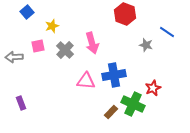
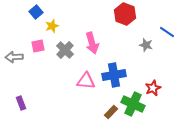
blue square: moved 9 px right
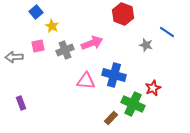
red hexagon: moved 2 px left
yellow star: rotated 24 degrees counterclockwise
pink arrow: rotated 95 degrees counterclockwise
gray cross: rotated 24 degrees clockwise
blue cross: rotated 25 degrees clockwise
brown rectangle: moved 6 px down
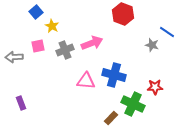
gray star: moved 6 px right
red star: moved 2 px right, 1 px up; rotated 21 degrees clockwise
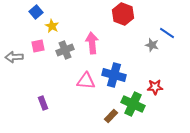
blue line: moved 1 px down
pink arrow: rotated 75 degrees counterclockwise
purple rectangle: moved 22 px right
brown rectangle: moved 2 px up
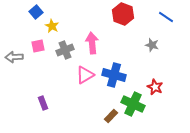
blue line: moved 1 px left, 16 px up
pink triangle: moved 1 px left, 6 px up; rotated 36 degrees counterclockwise
red star: rotated 28 degrees clockwise
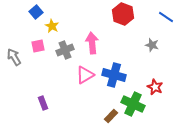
gray arrow: rotated 60 degrees clockwise
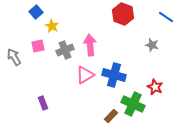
pink arrow: moved 2 px left, 2 px down
